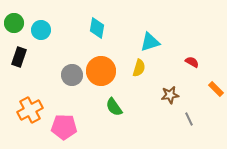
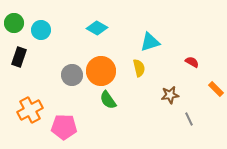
cyan diamond: rotated 70 degrees counterclockwise
yellow semicircle: rotated 30 degrees counterclockwise
green semicircle: moved 6 px left, 7 px up
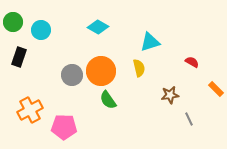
green circle: moved 1 px left, 1 px up
cyan diamond: moved 1 px right, 1 px up
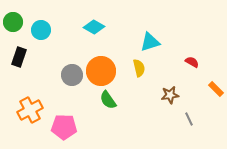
cyan diamond: moved 4 px left
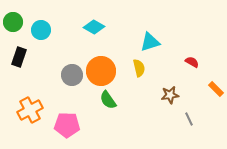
pink pentagon: moved 3 px right, 2 px up
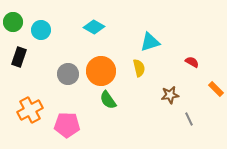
gray circle: moved 4 px left, 1 px up
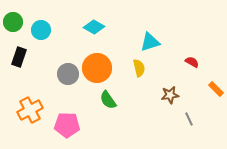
orange circle: moved 4 px left, 3 px up
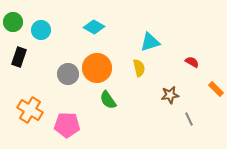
orange cross: rotated 30 degrees counterclockwise
